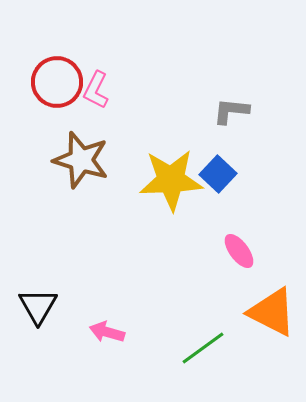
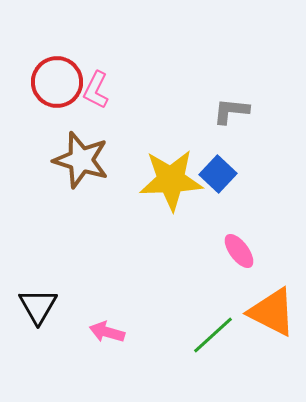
green line: moved 10 px right, 13 px up; rotated 6 degrees counterclockwise
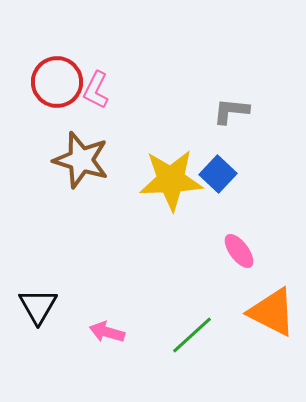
green line: moved 21 px left
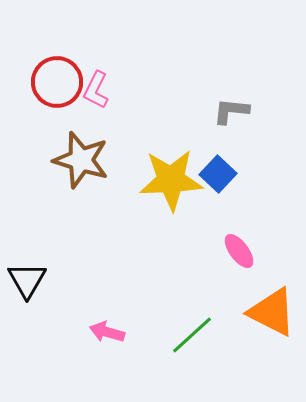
black triangle: moved 11 px left, 26 px up
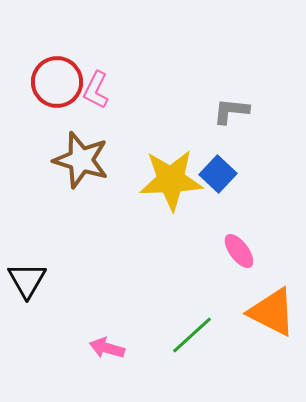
pink arrow: moved 16 px down
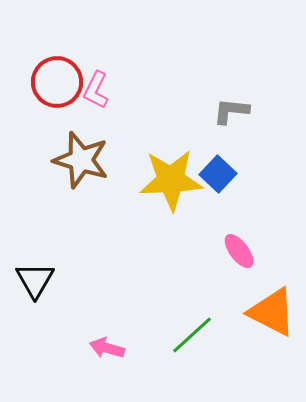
black triangle: moved 8 px right
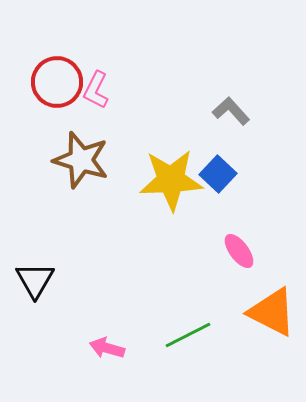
gray L-shape: rotated 42 degrees clockwise
green line: moved 4 px left; rotated 15 degrees clockwise
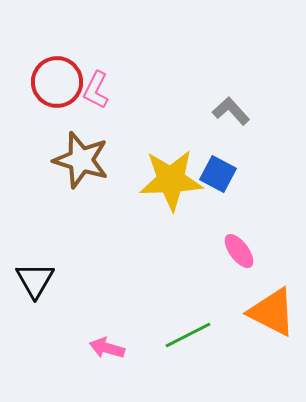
blue square: rotated 15 degrees counterclockwise
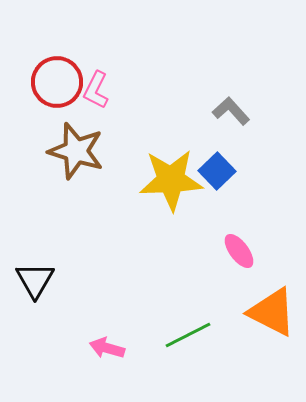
brown star: moved 5 px left, 9 px up
blue square: moved 1 px left, 3 px up; rotated 18 degrees clockwise
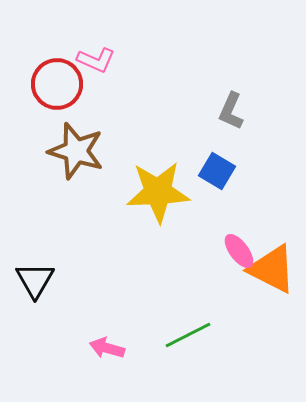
red circle: moved 2 px down
pink L-shape: moved 30 px up; rotated 93 degrees counterclockwise
gray L-shape: rotated 114 degrees counterclockwise
blue square: rotated 15 degrees counterclockwise
yellow star: moved 13 px left, 12 px down
orange triangle: moved 43 px up
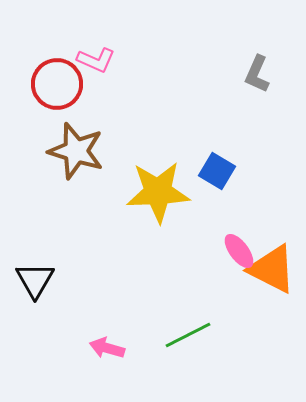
gray L-shape: moved 26 px right, 37 px up
